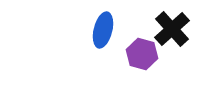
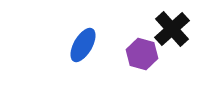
blue ellipse: moved 20 px left, 15 px down; rotated 16 degrees clockwise
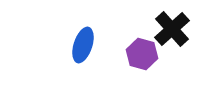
blue ellipse: rotated 12 degrees counterclockwise
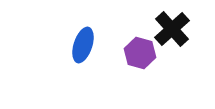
purple hexagon: moved 2 px left, 1 px up
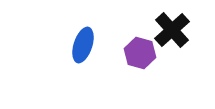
black cross: moved 1 px down
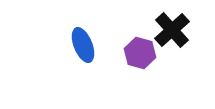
blue ellipse: rotated 40 degrees counterclockwise
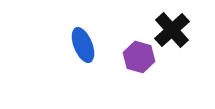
purple hexagon: moved 1 px left, 4 px down
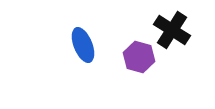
black cross: rotated 15 degrees counterclockwise
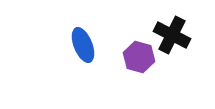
black cross: moved 5 px down; rotated 6 degrees counterclockwise
